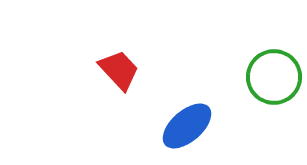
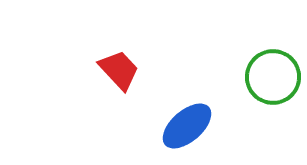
green circle: moved 1 px left
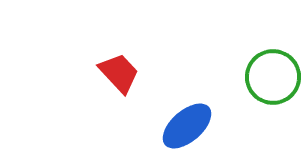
red trapezoid: moved 3 px down
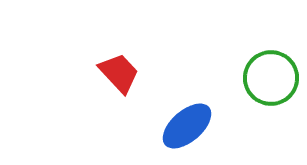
green circle: moved 2 px left, 1 px down
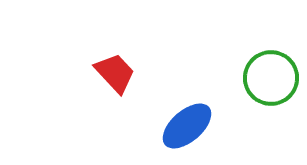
red trapezoid: moved 4 px left
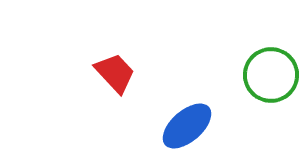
green circle: moved 3 px up
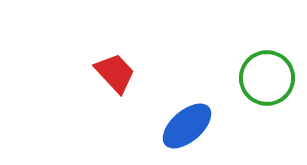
green circle: moved 4 px left, 3 px down
